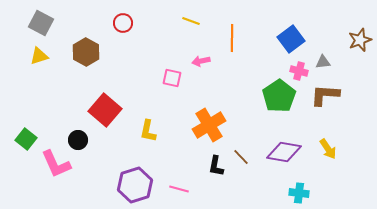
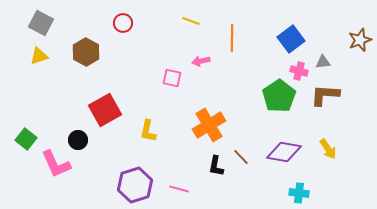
red square: rotated 20 degrees clockwise
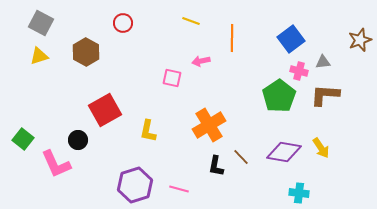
green square: moved 3 px left
yellow arrow: moved 7 px left, 1 px up
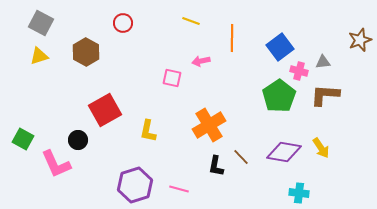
blue square: moved 11 px left, 8 px down
green square: rotated 10 degrees counterclockwise
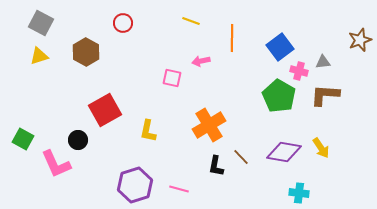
green pentagon: rotated 8 degrees counterclockwise
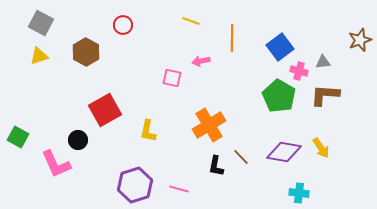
red circle: moved 2 px down
green square: moved 5 px left, 2 px up
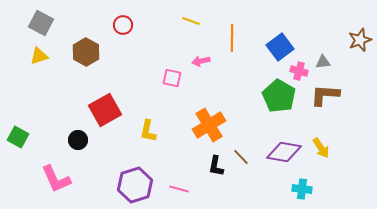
pink L-shape: moved 15 px down
cyan cross: moved 3 px right, 4 px up
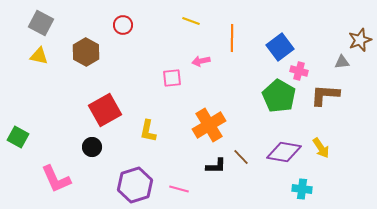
yellow triangle: rotated 30 degrees clockwise
gray triangle: moved 19 px right
pink square: rotated 18 degrees counterclockwise
black circle: moved 14 px right, 7 px down
black L-shape: rotated 100 degrees counterclockwise
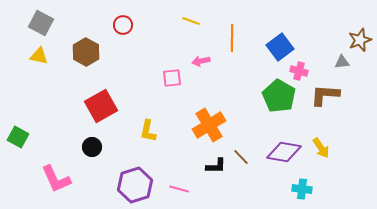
red square: moved 4 px left, 4 px up
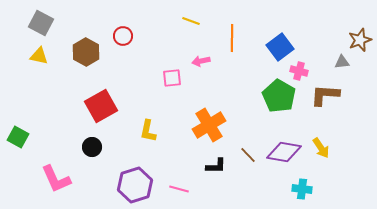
red circle: moved 11 px down
brown line: moved 7 px right, 2 px up
